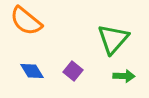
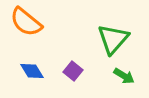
orange semicircle: moved 1 px down
green arrow: rotated 30 degrees clockwise
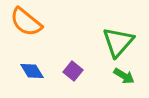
green triangle: moved 5 px right, 3 px down
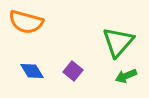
orange semicircle: rotated 24 degrees counterclockwise
green arrow: moved 2 px right; rotated 125 degrees clockwise
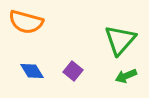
green triangle: moved 2 px right, 2 px up
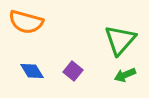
green arrow: moved 1 px left, 1 px up
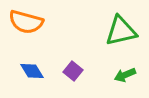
green triangle: moved 1 px right, 9 px up; rotated 36 degrees clockwise
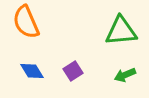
orange semicircle: rotated 52 degrees clockwise
green triangle: rotated 8 degrees clockwise
purple square: rotated 18 degrees clockwise
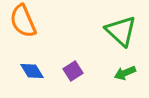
orange semicircle: moved 3 px left, 1 px up
green triangle: rotated 48 degrees clockwise
green arrow: moved 2 px up
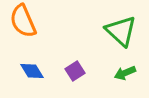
purple square: moved 2 px right
